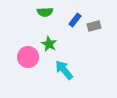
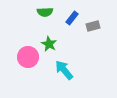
blue rectangle: moved 3 px left, 2 px up
gray rectangle: moved 1 px left
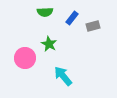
pink circle: moved 3 px left, 1 px down
cyan arrow: moved 1 px left, 6 px down
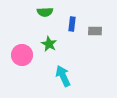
blue rectangle: moved 6 px down; rotated 32 degrees counterclockwise
gray rectangle: moved 2 px right, 5 px down; rotated 16 degrees clockwise
pink circle: moved 3 px left, 3 px up
cyan arrow: rotated 15 degrees clockwise
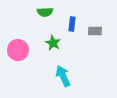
green star: moved 4 px right, 1 px up
pink circle: moved 4 px left, 5 px up
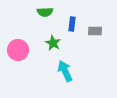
cyan arrow: moved 2 px right, 5 px up
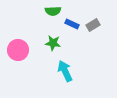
green semicircle: moved 8 px right, 1 px up
blue rectangle: rotated 72 degrees counterclockwise
gray rectangle: moved 2 px left, 6 px up; rotated 32 degrees counterclockwise
green star: rotated 21 degrees counterclockwise
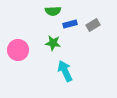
blue rectangle: moved 2 px left; rotated 40 degrees counterclockwise
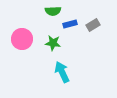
pink circle: moved 4 px right, 11 px up
cyan arrow: moved 3 px left, 1 px down
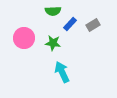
blue rectangle: rotated 32 degrees counterclockwise
pink circle: moved 2 px right, 1 px up
